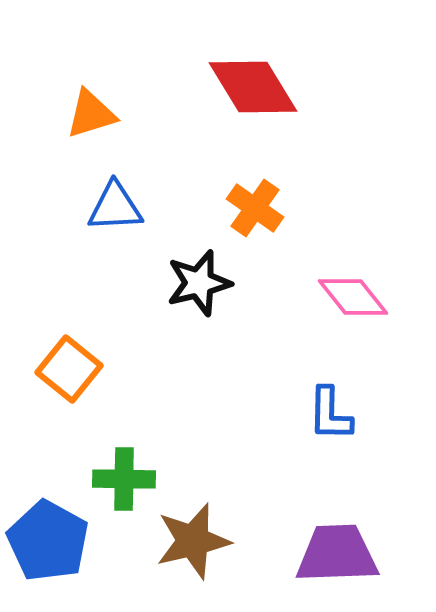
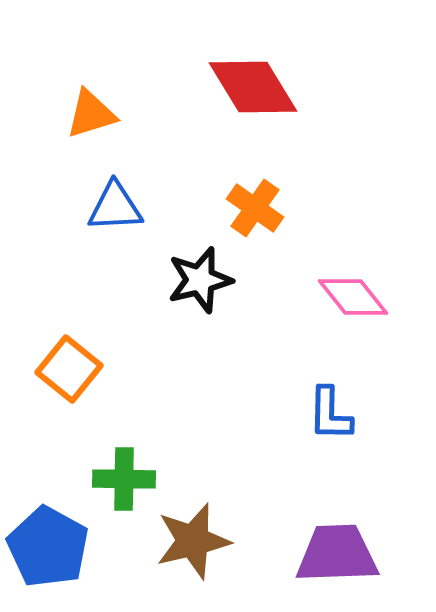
black star: moved 1 px right, 3 px up
blue pentagon: moved 6 px down
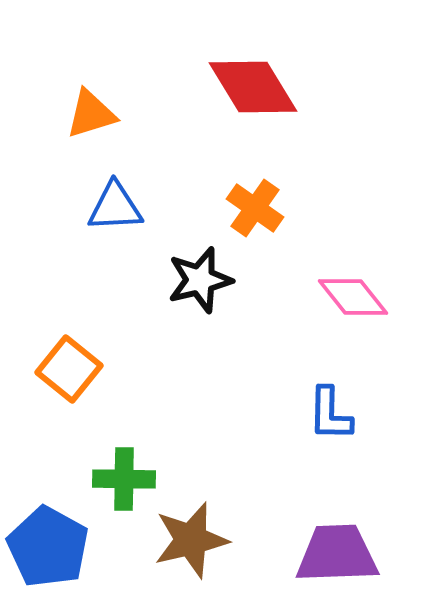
brown star: moved 2 px left, 1 px up
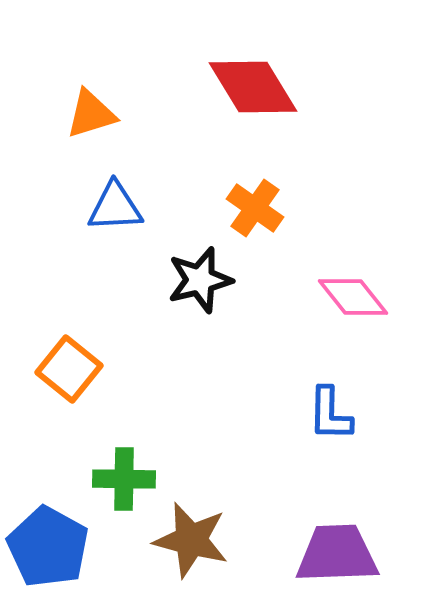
brown star: rotated 28 degrees clockwise
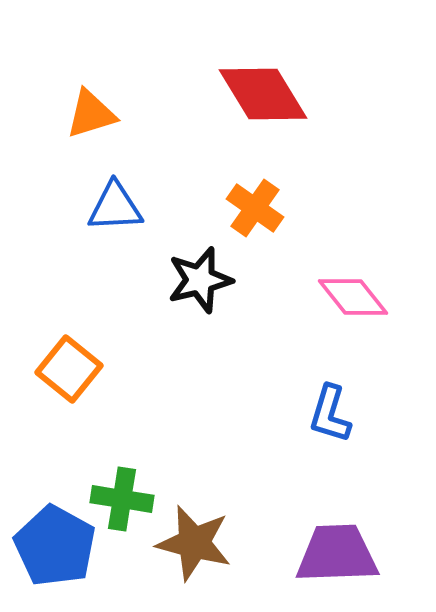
red diamond: moved 10 px right, 7 px down
blue L-shape: rotated 16 degrees clockwise
green cross: moved 2 px left, 20 px down; rotated 8 degrees clockwise
brown star: moved 3 px right, 3 px down
blue pentagon: moved 7 px right, 1 px up
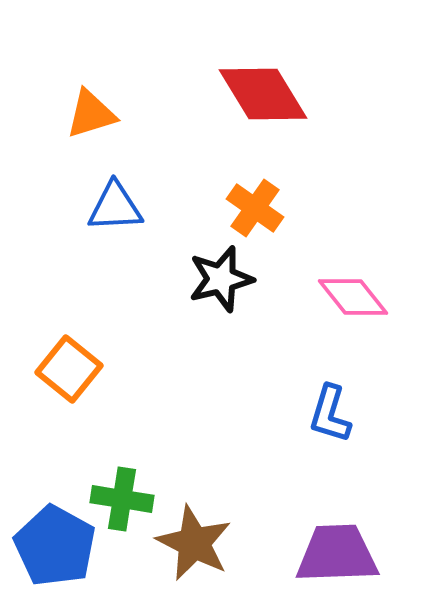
black star: moved 21 px right, 1 px up
brown star: rotated 12 degrees clockwise
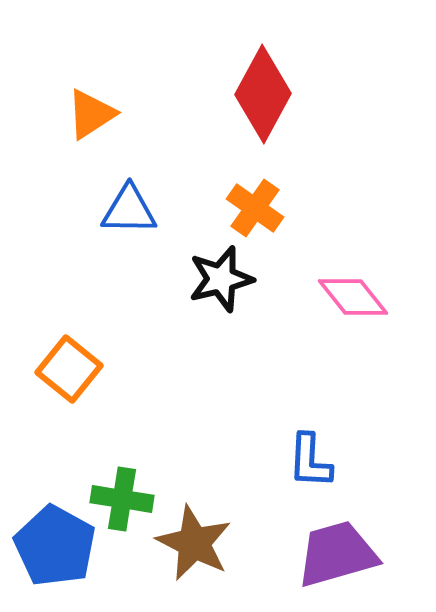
red diamond: rotated 60 degrees clockwise
orange triangle: rotated 16 degrees counterclockwise
blue triangle: moved 14 px right, 3 px down; rotated 4 degrees clockwise
blue L-shape: moved 20 px left, 47 px down; rotated 14 degrees counterclockwise
purple trapezoid: rotated 14 degrees counterclockwise
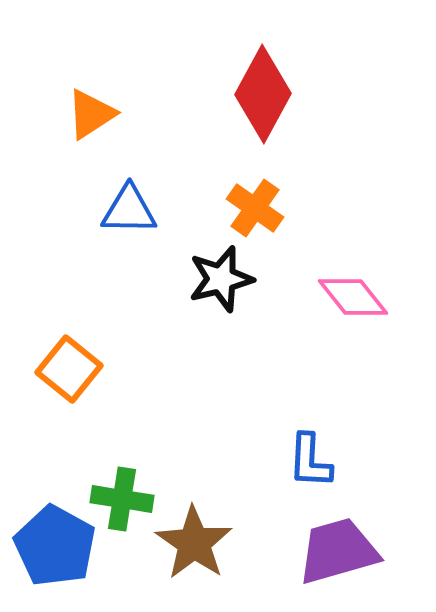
brown star: rotated 8 degrees clockwise
purple trapezoid: moved 1 px right, 3 px up
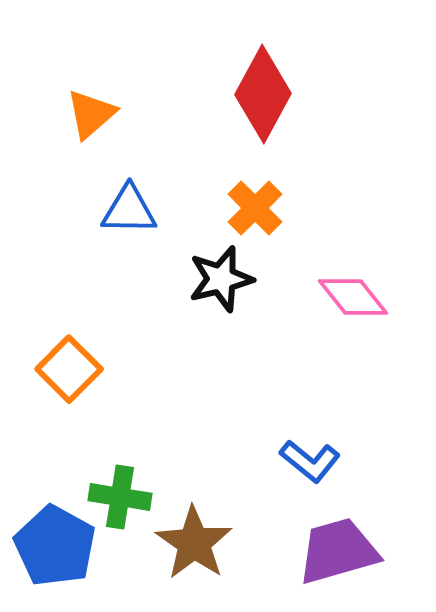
orange triangle: rotated 8 degrees counterclockwise
orange cross: rotated 10 degrees clockwise
orange square: rotated 6 degrees clockwise
blue L-shape: rotated 54 degrees counterclockwise
green cross: moved 2 px left, 2 px up
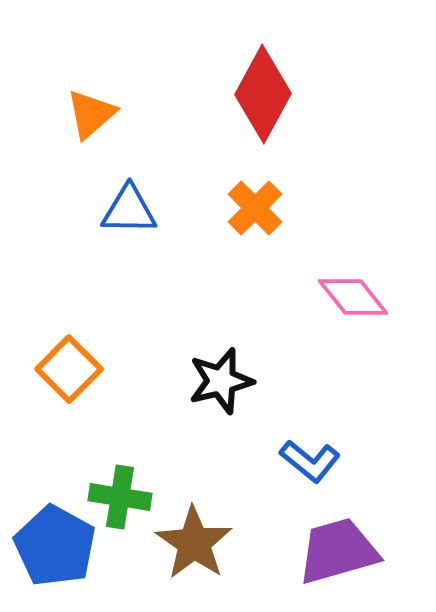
black star: moved 102 px down
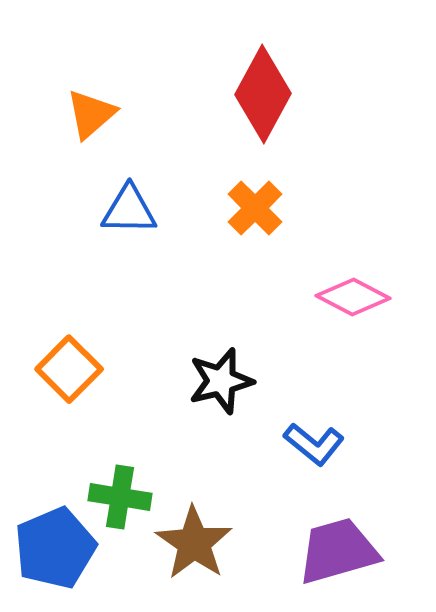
pink diamond: rotated 24 degrees counterclockwise
blue L-shape: moved 4 px right, 17 px up
blue pentagon: moved 2 px down; rotated 20 degrees clockwise
